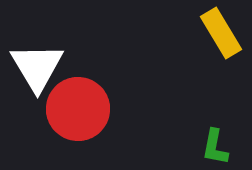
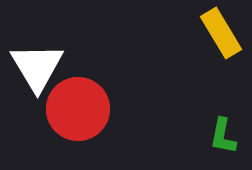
green L-shape: moved 8 px right, 11 px up
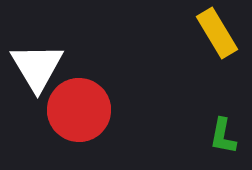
yellow rectangle: moved 4 px left
red circle: moved 1 px right, 1 px down
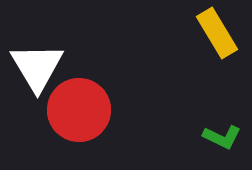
green L-shape: moved 1 px left, 1 px down; rotated 75 degrees counterclockwise
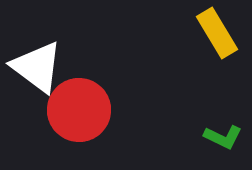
white triangle: rotated 22 degrees counterclockwise
green L-shape: moved 1 px right
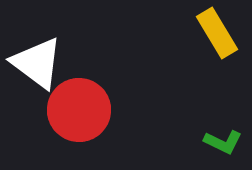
white triangle: moved 4 px up
green L-shape: moved 5 px down
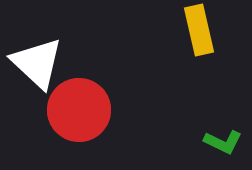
yellow rectangle: moved 18 px left, 3 px up; rotated 18 degrees clockwise
white triangle: rotated 6 degrees clockwise
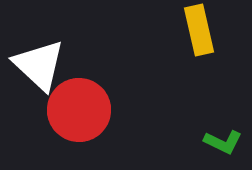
white triangle: moved 2 px right, 2 px down
